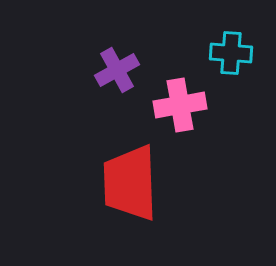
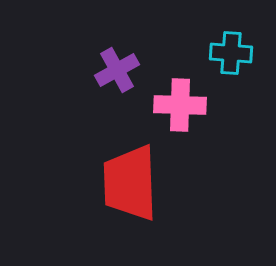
pink cross: rotated 12 degrees clockwise
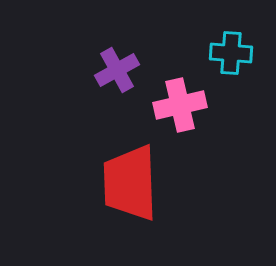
pink cross: rotated 15 degrees counterclockwise
